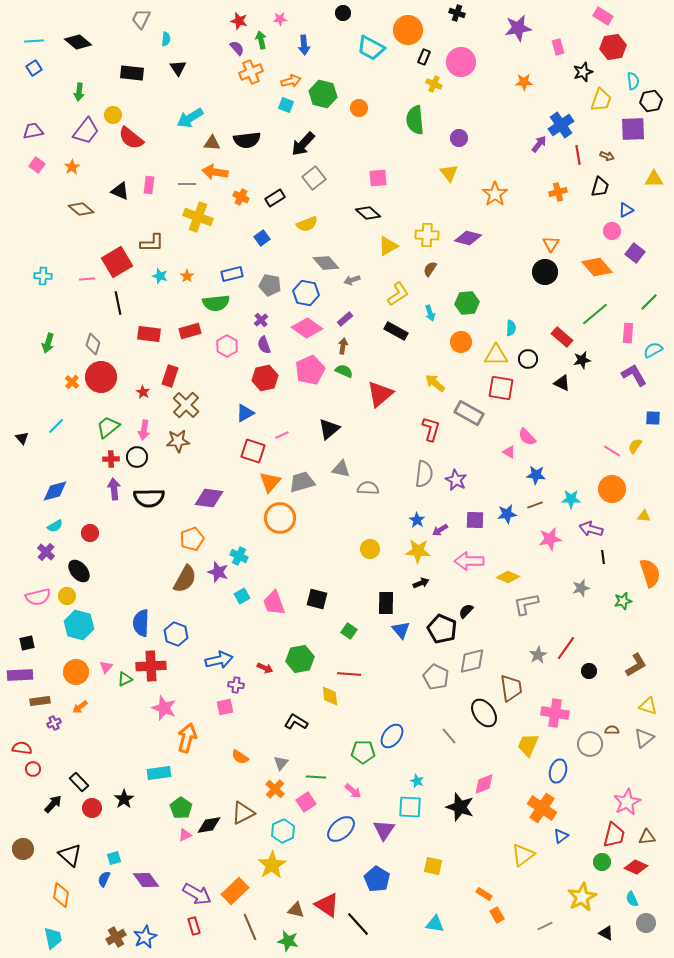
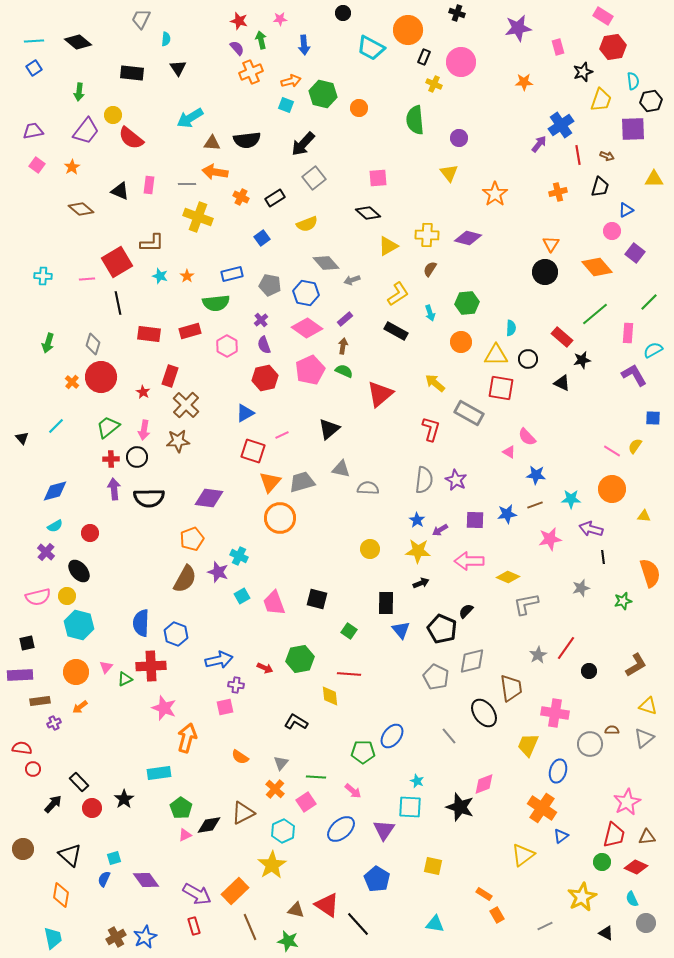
gray semicircle at (424, 474): moved 6 px down
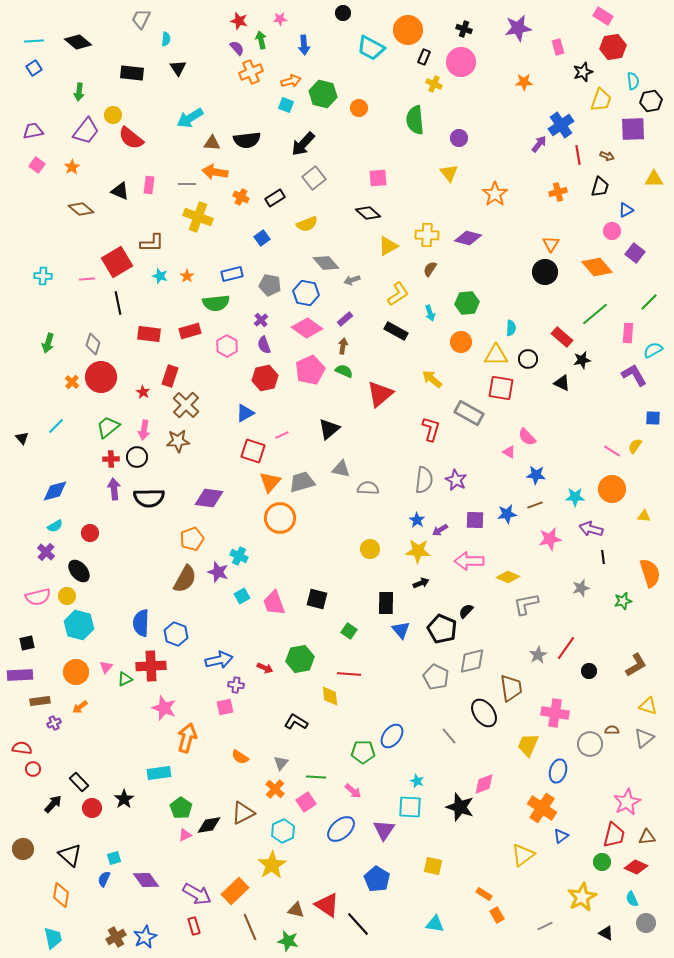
black cross at (457, 13): moved 7 px right, 16 px down
yellow arrow at (435, 383): moved 3 px left, 4 px up
cyan star at (571, 499): moved 4 px right, 2 px up
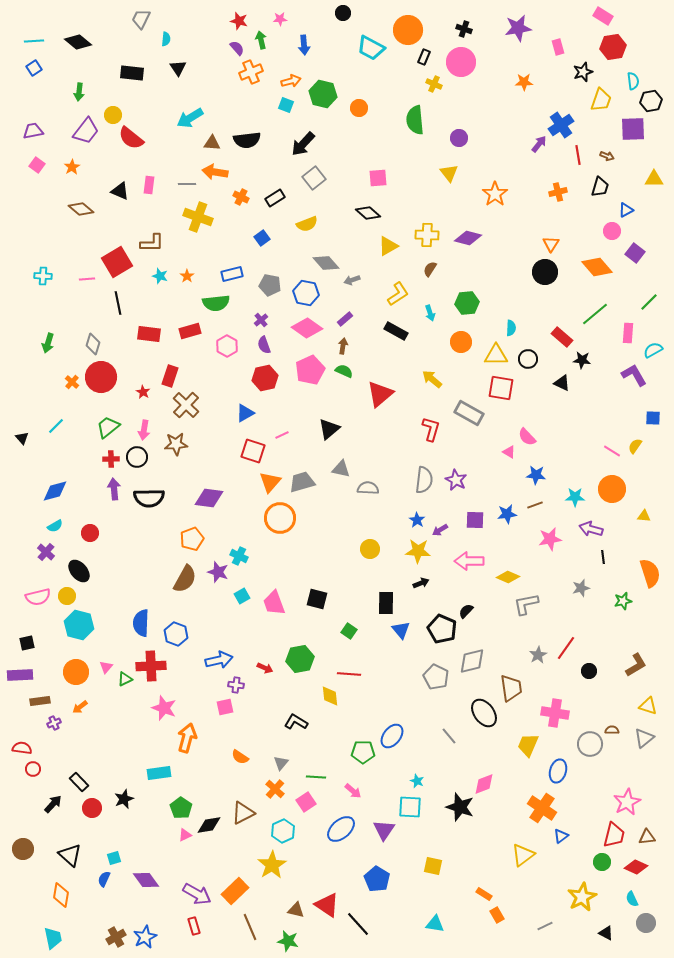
black star at (582, 360): rotated 18 degrees clockwise
brown star at (178, 441): moved 2 px left, 3 px down
black star at (124, 799): rotated 12 degrees clockwise
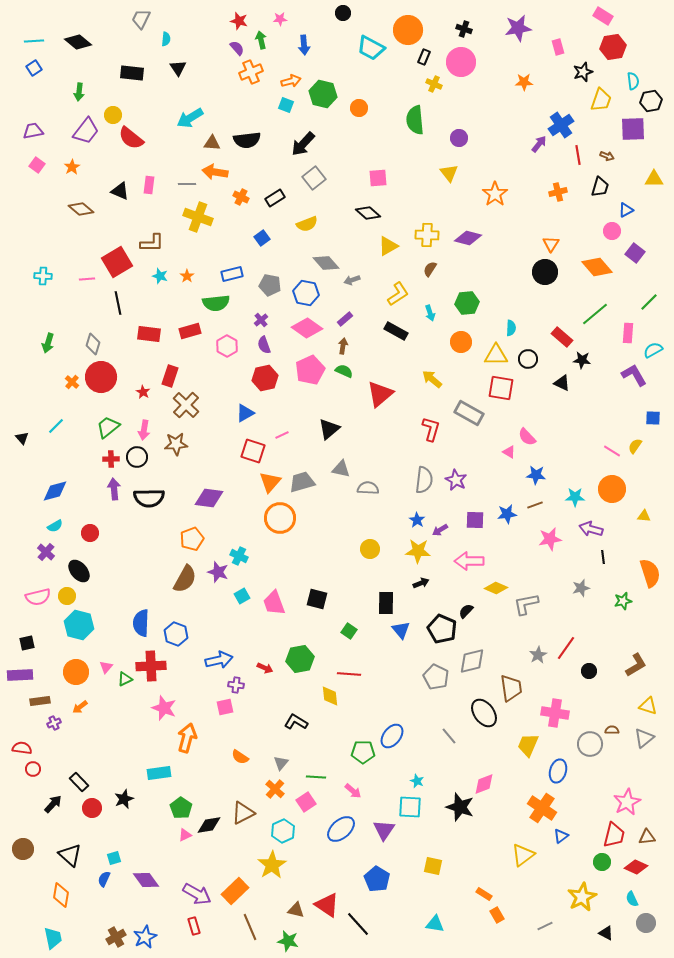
yellow diamond at (508, 577): moved 12 px left, 11 px down
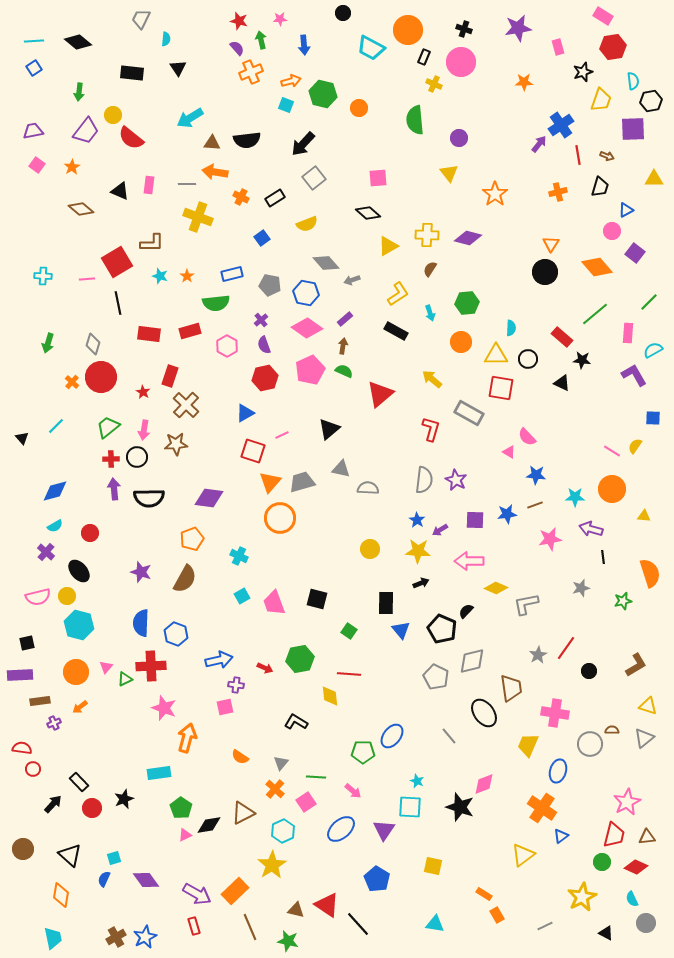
purple star at (218, 572): moved 77 px left
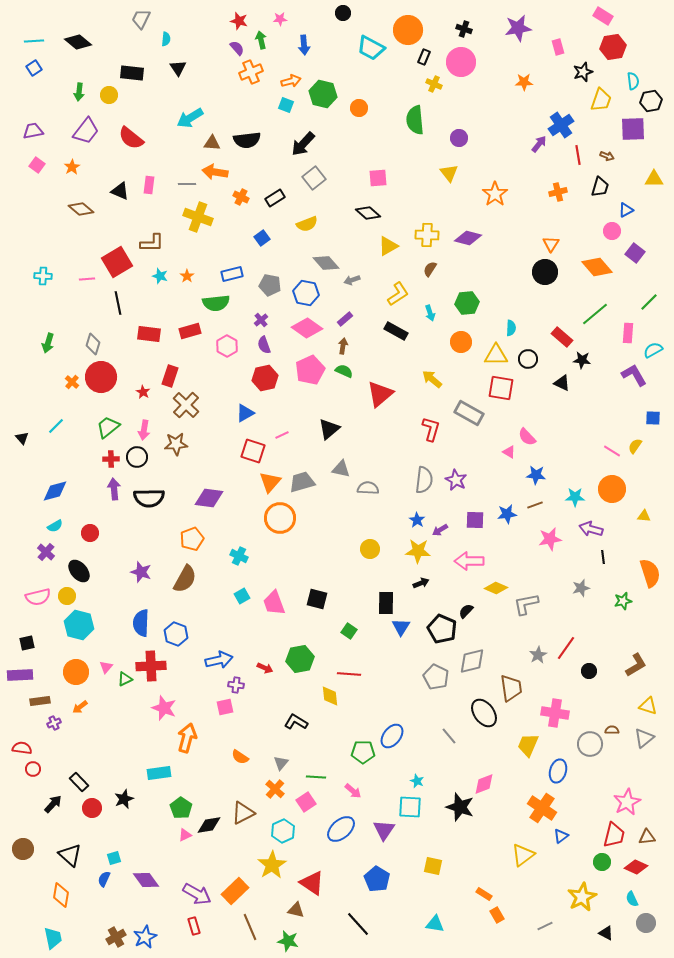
yellow circle at (113, 115): moved 4 px left, 20 px up
blue triangle at (401, 630): moved 3 px up; rotated 12 degrees clockwise
red triangle at (327, 905): moved 15 px left, 22 px up
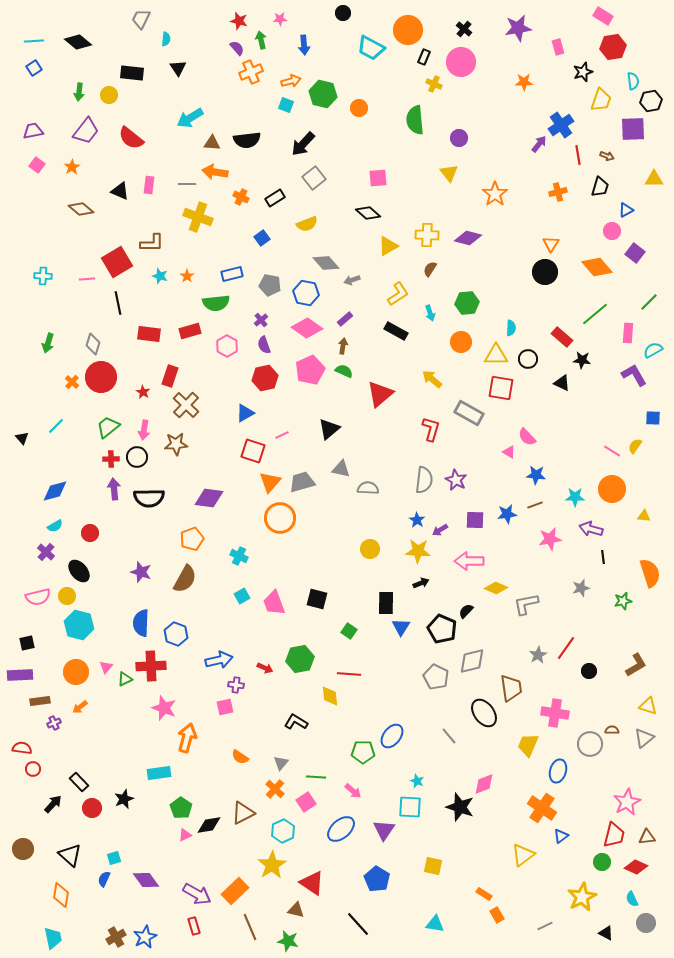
black cross at (464, 29): rotated 21 degrees clockwise
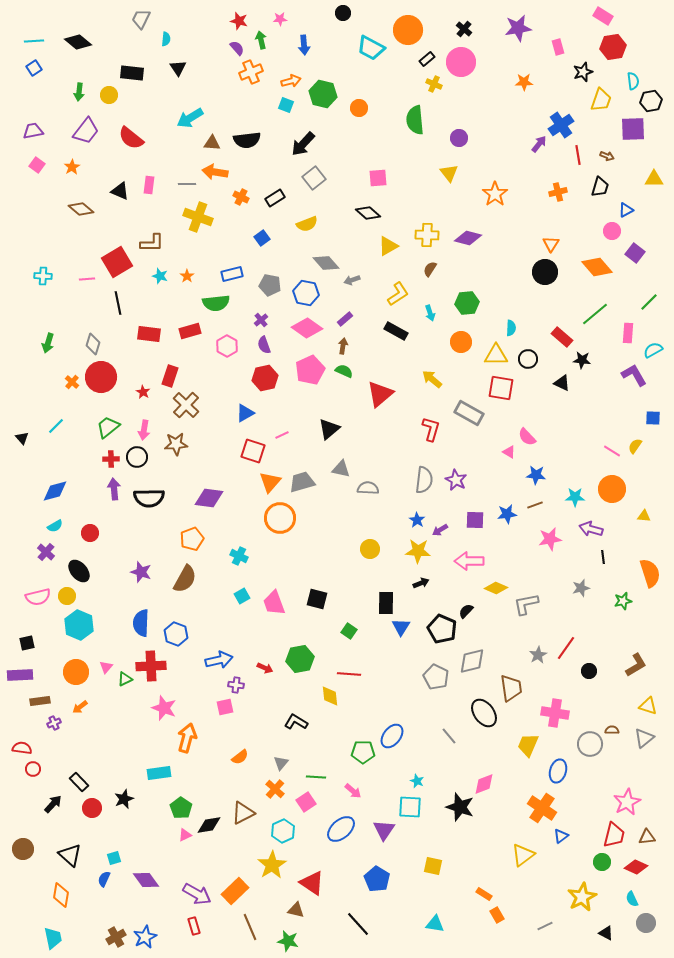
black rectangle at (424, 57): moved 3 px right, 2 px down; rotated 28 degrees clockwise
cyan hexagon at (79, 625): rotated 8 degrees clockwise
orange semicircle at (240, 757): rotated 72 degrees counterclockwise
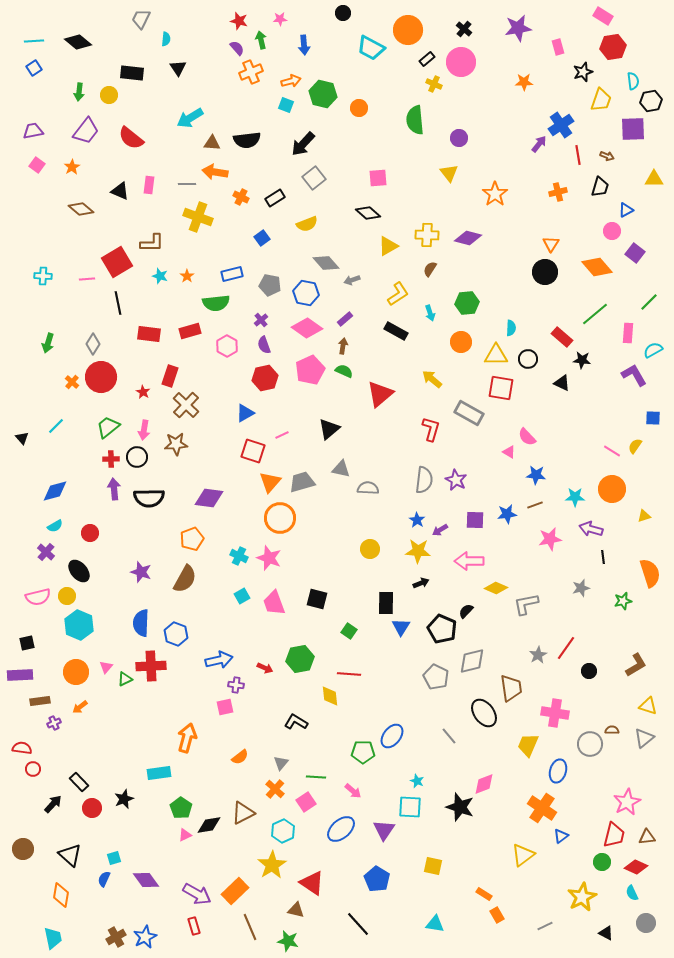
gray diamond at (93, 344): rotated 15 degrees clockwise
yellow triangle at (644, 516): rotated 24 degrees counterclockwise
pink star at (164, 708): moved 105 px right, 150 px up
cyan semicircle at (632, 899): moved 6 px up
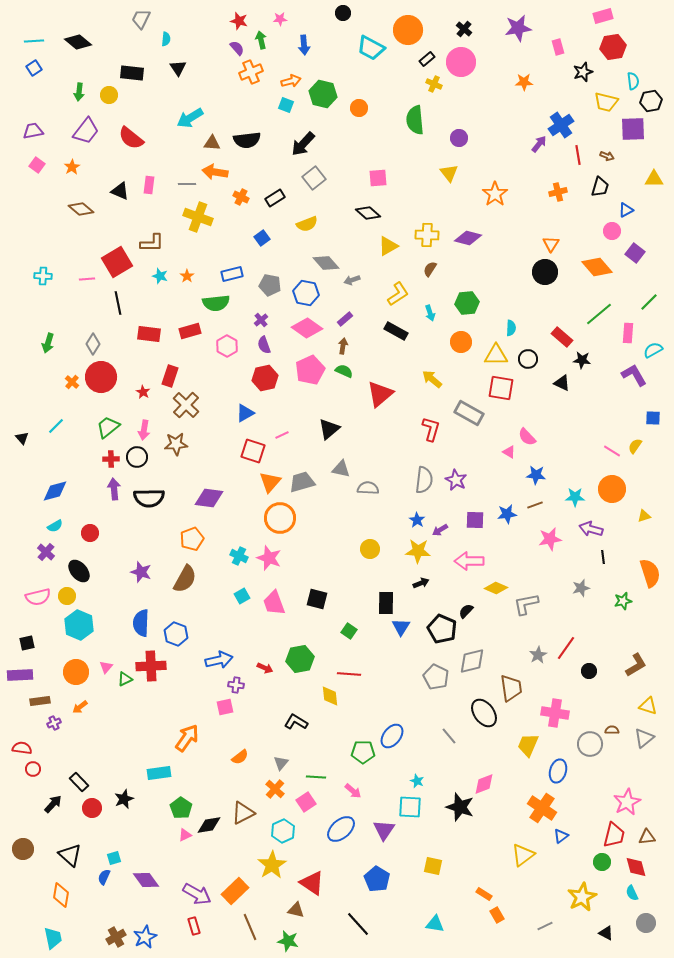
pink rectangle at (603, 16): rotated 48 degrees counterclockwise
yellow trapezoid at (601, 100): moved 5 px right, 2 px down; rotated 85 degrees clockwise
green line at (595, 314): moved 4 px right
orange arrow at (187, 738): rotated 20 degrees clockwise
red diamond at (636, 867): rotated 50 degrees clockwise
blue semicircle at (104, 879): moved 2 px up
